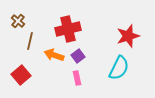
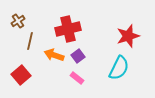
brown cross: rotated 16 degrees clockwise
pink rectangle: rotated 40 degrees counterclockwise
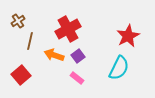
red cross: rotated 15 degrees counterclockwise
red star: rotated 10 degrees counterclockwise
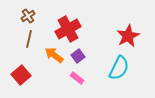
brown cross: moved 10 px right, 5 px up
brown line: moved 1 px left, 2 px up
orange arrow: rotated 18 degrees clockwise
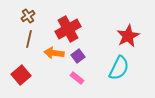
orange arrow: moved 2 px up; rotated 30 degrees counterclockwise
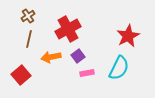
orange arrow: moved 3 px left, 4 px down; rotated 18 degrees counterclockwise
pink rectangle: moved 10 px right, 5 px up; rotated 48 degrees counterclockwise
